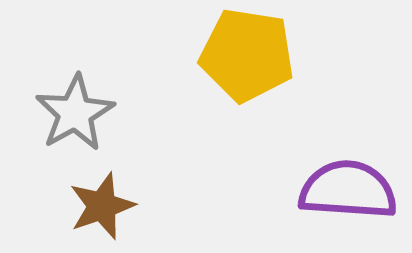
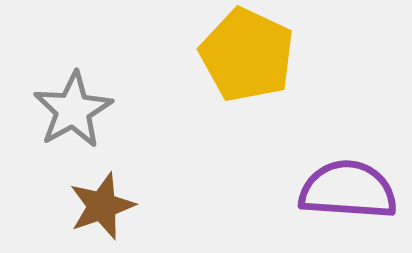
yellow pentagon: rotated 16 degrees clockwise
gray star: moved 2 px left, 3 px up
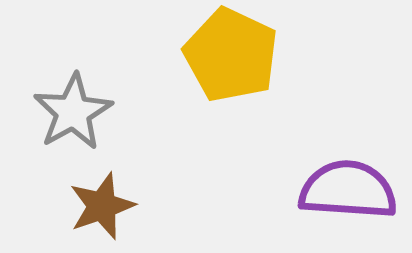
yellow pentagon: moved 16 px left
gray star: moved 2 px down
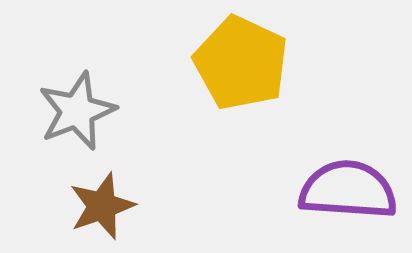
yellow pentagon: moved 10 px right, 8 px down
gray star: moved 4 px right, 1 px up; rotated 8 degrees clockwise
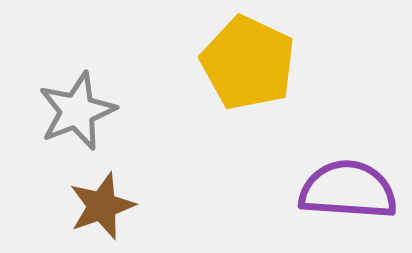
yellow pentagon: moved 7 px right
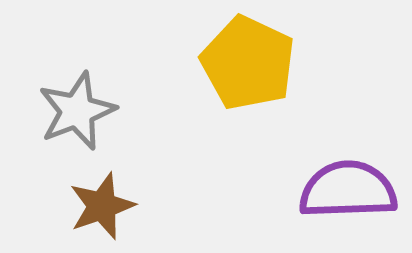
purple semicircle: rotated 6 degrees counterclockwise
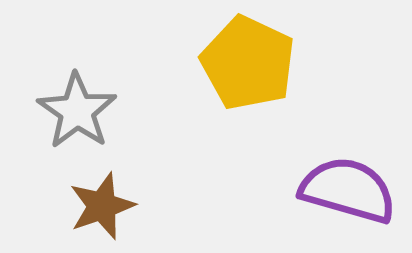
gray star: rotated 16 degrees counterclockwise
purple semicircle: rotated 18 degrees clockwise
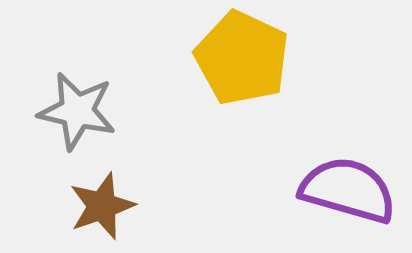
yellow pentagon: moved 6 px left, 5 px up
gray star: rotated 22 degrees counterclockwise
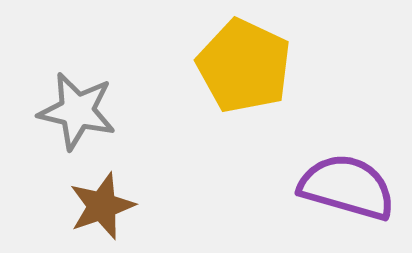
yellow pentagon: moved 2 px right, 8 px down
purple semicircle: moved 1 px left, 3 px up
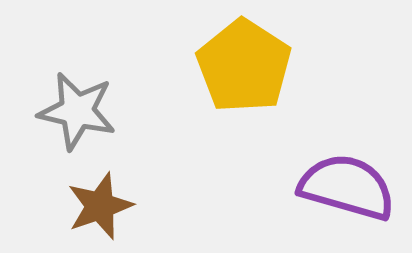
yellow pentagon: rotated 8 degrees clockwise
brown star: moved 2 px left
